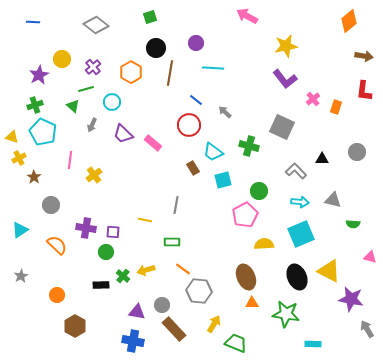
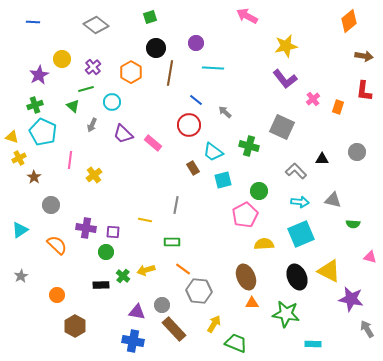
orange rectangle at (336, 107): moved 2 px right
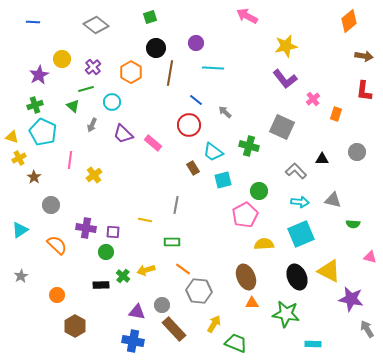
orange rectangle at (338, 107): moved 2 px left, 7 px down
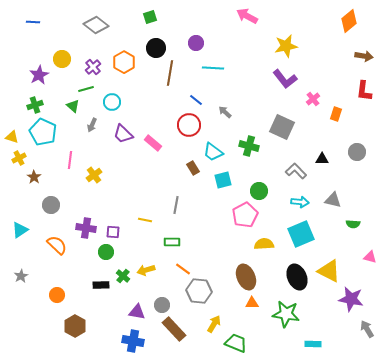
orange hexagon at (131, 72): moved 7 px left, 10 px up
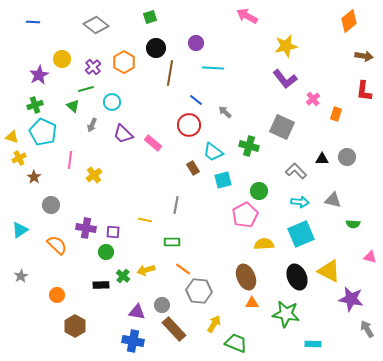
gray circle at (357, 152): moved 10 px left, 5 px down
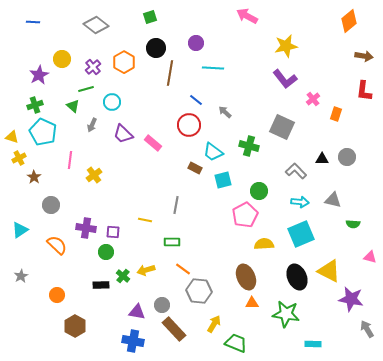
brown rectangle at (193, 168): moved 2 px right; rotated 32 degrees counterclockwise
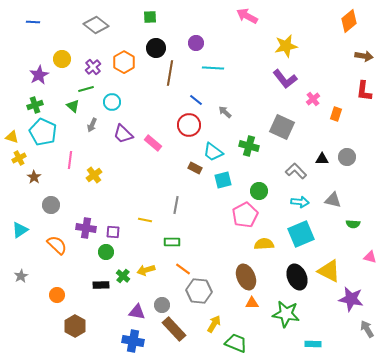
green square at (150, 17): rotated 16 degrees clockwise
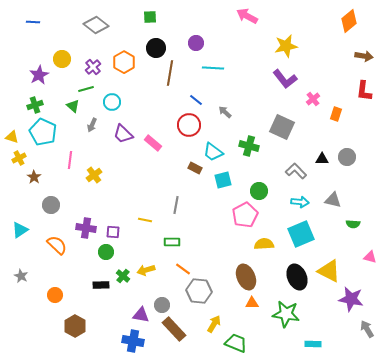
gray star at (21, 276): rotated 16 degrees counterclockwise
orange circle at (57, 295): moved 2 px left
purple triangle at (137, 312): moved 4 px right, 3 px down
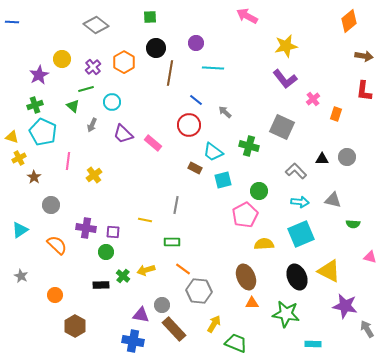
blue line at (33, 22): moved 21 px left
pink line at (70, 160): moved 2 px left, 1 px down
purple star at (351, 299): moved 6 px left, 7 px down
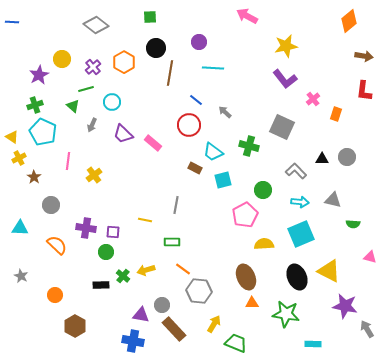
purple circle at (196, 43): moved 3 px right, 1 px up
yellow triangle at (12, 137): rotated 16 degrees clockwise
green circle at (259, 191): moved 4 px right, 1 px up
cyan triangle at (20, 230): moved 2 px up; rotated 36 degrees clockwise
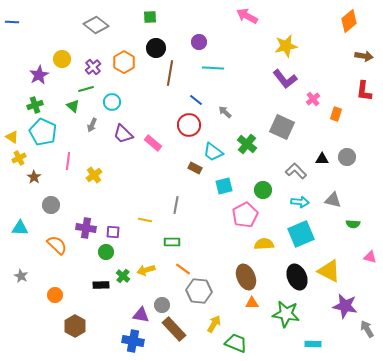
green cross at (249, 146): moved 2 px left, 2 px up; rotated 24 degrees clockwise
cyan square at (223, 180): moved 1 px right, 6 px down
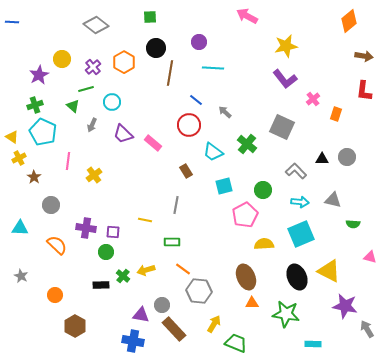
brown rectangle at (195, 168): moved 9 px left, 3 px down; rotated 32 degrees clockwise
